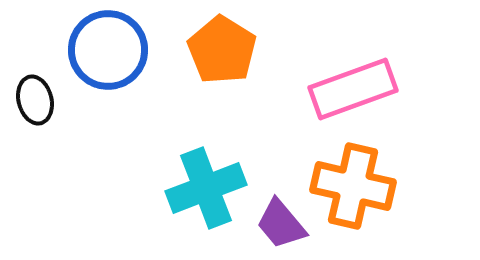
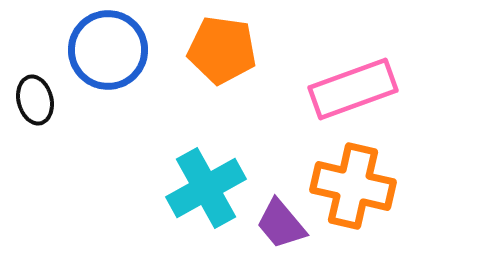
orange pentagon: rotated 24 degrees counterclockwise
cyan cross: rotated 8 degrees counterclockwise
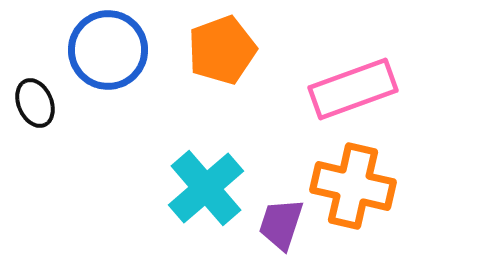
orange pentagon: rotated 28 degrees counterclockwise
black ellipse: moved 3 px down; rotated 9 degrees counterclockwise
cyan cross: rotated 12 degrees counterclockwise
purple trapezoid: rotated 58 degrees clockwise
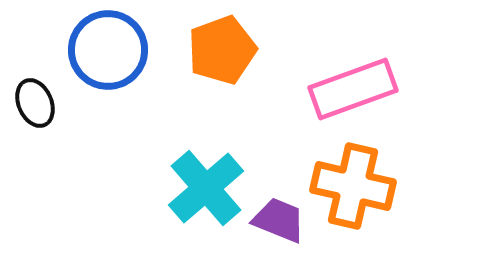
purple trapezoid: moved 2 px left, 4 px up; rotated 94 degrees clockwise
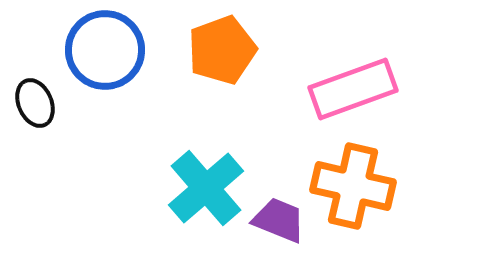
blue circle: moved 3 px left
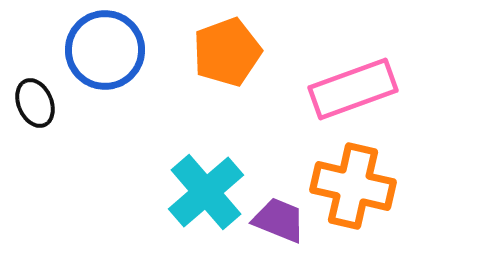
orange pentagon: moved 5 px right, 2 px down
cyan cross: moved 4 px down
